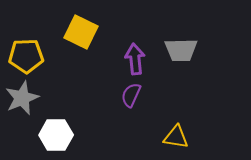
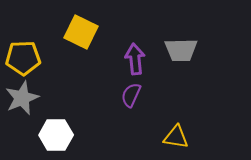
yellow pentagon: moved 3 px left, 2 px down
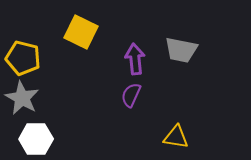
gray trapezoid: rotated 12 degrees clockwise
yellow pentagon: rotated 16 degrees clockwise
gray star: rotated 20 degrees counterclockwise
white hexagon: moved 20 px left, 4 px down
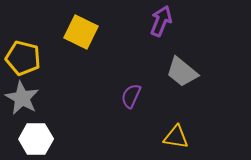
gray trapezoid: moved 1 px right, 22 px down; rotated 28 degrees clockwise
purple arrow: moved 26 px right, 38 px up; rotated 28 degrees clockwise
purple semicircle: moved 1 px down
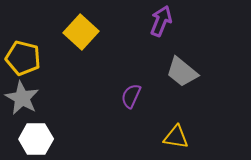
yellow square: rotated 16 degrees clockwise
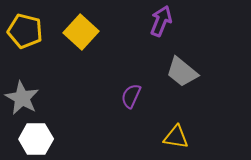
yellow pentagon: moved 2 px right, 27 px up
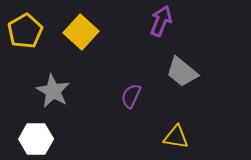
yellow pentagon: rotated 28 degrees clockwise
gray star: moved 31 px right, 7 px up
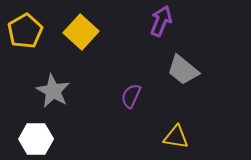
gray trapezoid: moved 1 px right, 2 px up
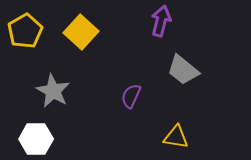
purple arrow: rotated 8 degrees counterclockwise
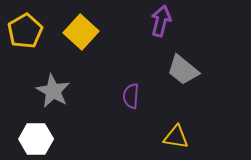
purple semicircle: rotated 20 degrees counterclockwise
